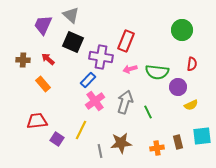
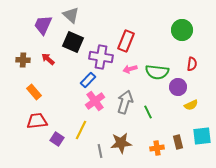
orange rectangle: moved 9 px left, 8 px down
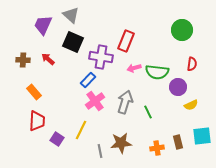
pink arrow: moved 4 px right, 1 px up
red trapezoid: rotated 100 degrees clockwise
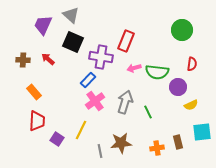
cyan square: moved 4 px up
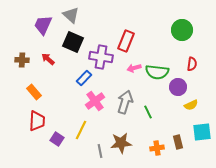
brown cross: moved 1 px left
blue rectangle: moved 4 px left, 2 px up
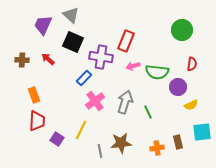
pink arrow: moved 1 px left, 2 px up
orange rectangle: moved 3 px down; rotated 21 degrees clockwise
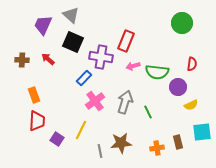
green circle: moved 7 px up
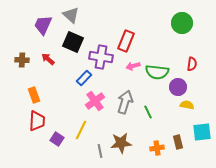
yellow semicircle: moved 4 px left; rotated 144 degrees counterclockwise
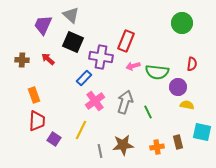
cyan square: rotated 18 degrees clockwise
purple square: moved 3 px left
brown star: moved 2 px right, 2 px down
orange cross: moved 1 px up
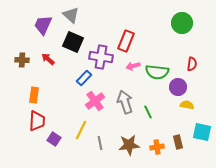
orange rectangle: rotated 28 degrees clockwise
gray arrow: rotated 35 degrees counterclockwise
brown star: moved 6 px right
gray line: moved 8 px up
